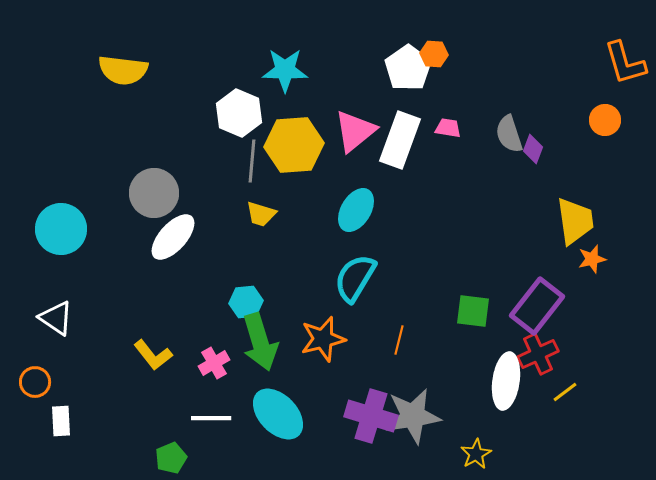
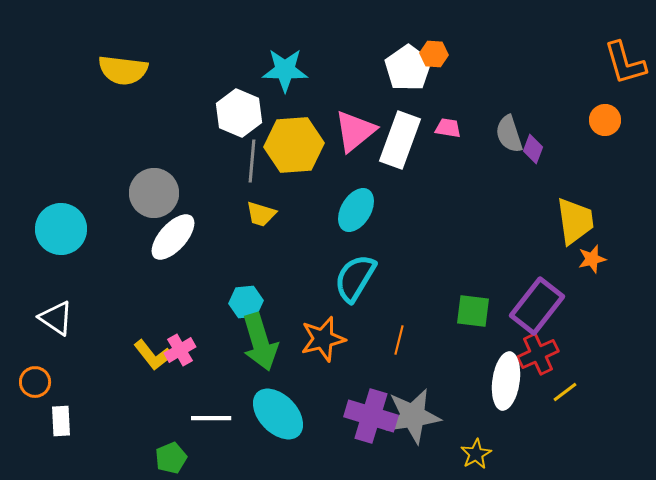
pink cross at (214, 363): moved 34 px left, 13 px up
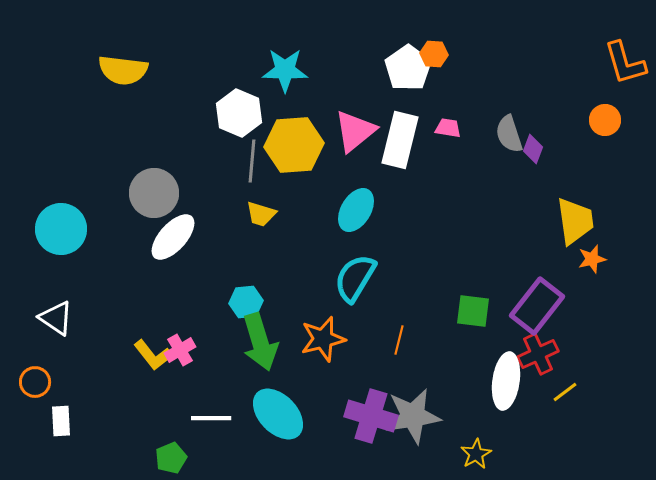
white rectangle at (400, 140): rotated 6 degrees counterclockwise
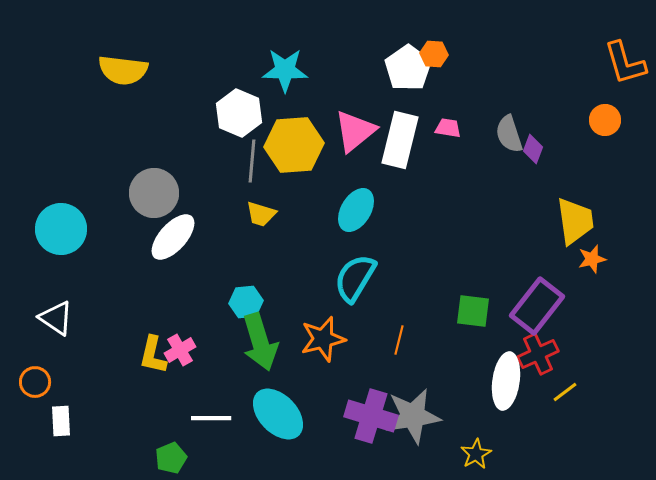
yellow L-shape at (153, 355): rotated 51 degrees clockwise
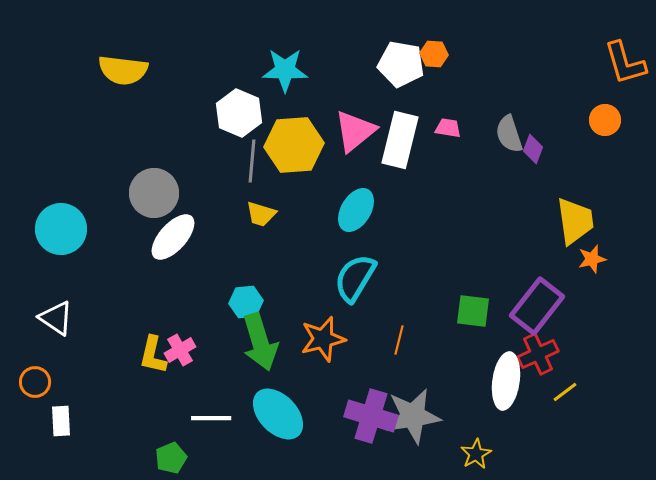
white pentagon at (408, 68): moved 7 px left, 4 px up; rotated 27 degrees counterclockwise
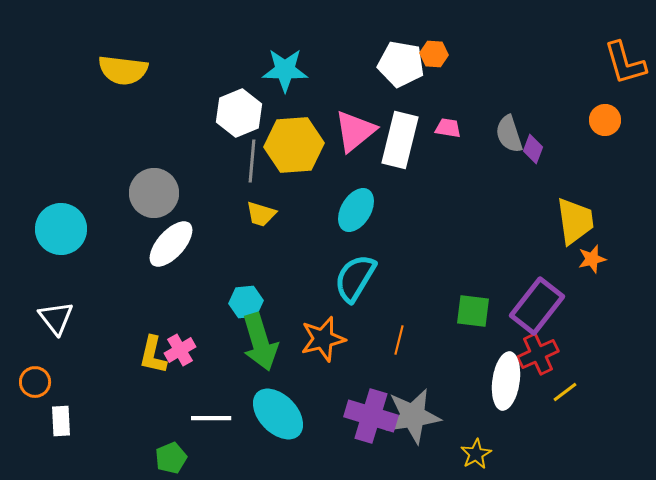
white hexagon at (239, 113): rotated 15 degrees clockwise
white ellipse at (173, 237): moved 2 px left, 7 px down
white triangle at (56, 318): rotated 18 degrees clockwise
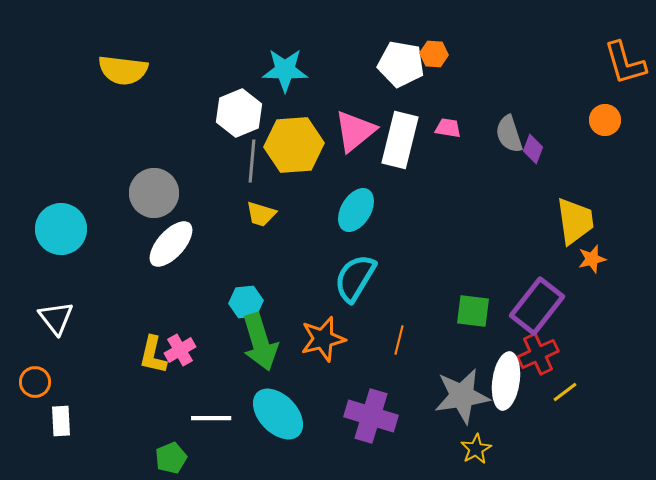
gray star at (413, 416): moved 49 px right, 20 px up
yellow star at (476, 454): moved 5 px up
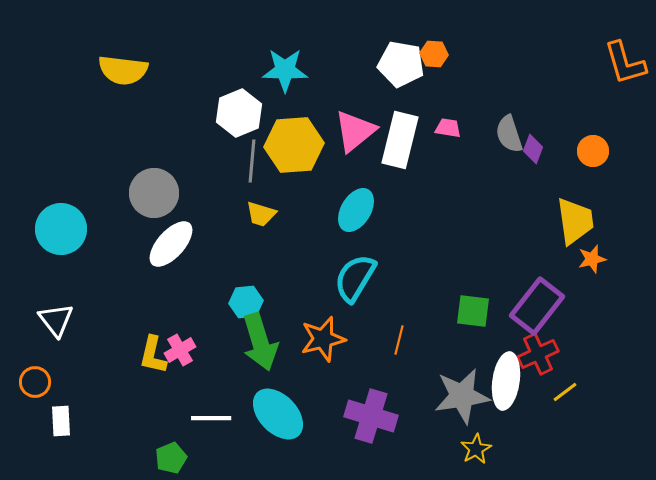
orange circle at (605, 120): moved 12 px left, 31 px down
white triangle at (56, 318): moved 2 px down
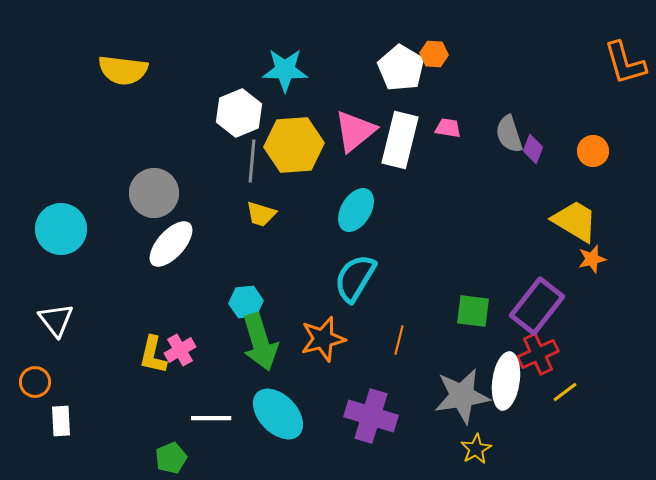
white pentagon at (401, 64): moved 4 px down; rotated 21 degrees clockwise
yellow trapezoid at (575, 221): rotated 51 degrees counterclockwise
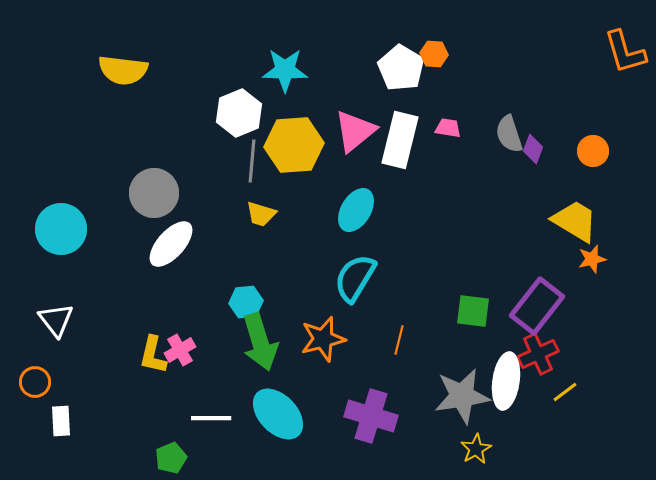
orange L-shape at (625, 63): moved 11 px up
